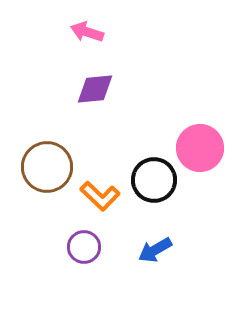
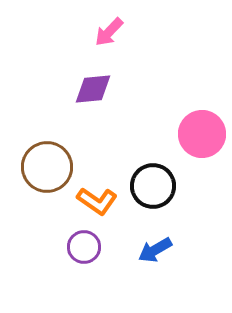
pink arrow: moved 22 px right; rotated 64 degrees counterclockwise
purple diamond: moved 2 px left
pink circle: moved 2 px right, 14 px up
black circle: moved 1 px left, 6 px down
orange L-shape: moved 3 px left, 5 px down; rotated 9 degrees counterclockwise
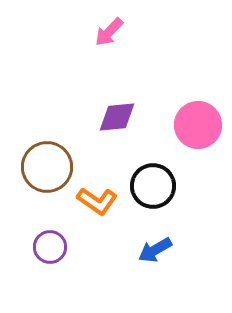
purple diamond: moved 24 px right, 28 px down
pink circle: moved 4 px left, 9 px up
purple circle: moved 34 px left
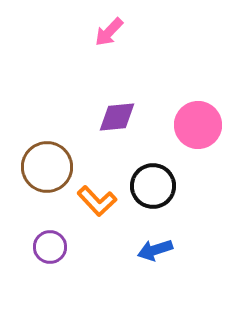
orange L-shape: rotated 12 degrees clockwise
blue arrow: rotated 12 degrees clockwise
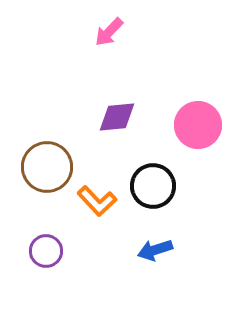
purple circle: moved 4 px left, 4 px down
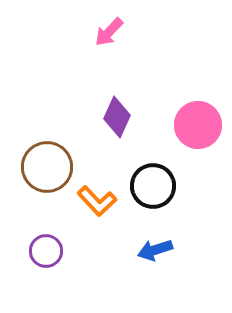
purple diamond: rotated 60 degrees counterclockwise
